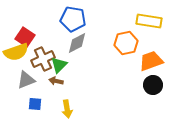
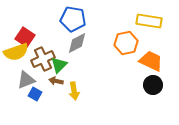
orange trapezoid: rotated 45 degrees clockwise
blue square: moved 10 px up; rotated 24 degrees clockwise
yellow arrow: moved 7 px right, 18 px up
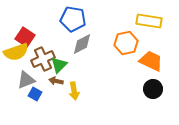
gray diamond: moved 5 px right, 1 px down
black circle: moved 4 px down
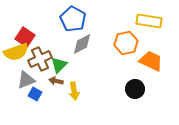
blue pentagon: rotated 20 degrees clockwise
brown cross: moved 3 px left
black circle: moved 18 px left
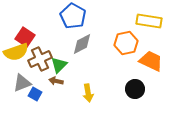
blue pentagon: moved 3 px up
gray triangle: moved 4 px left, 3 px down
yellow arrow: moved 14 px right, 2 px down
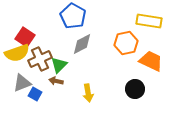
yellow semicircle: moved 1 px right, 1 px down
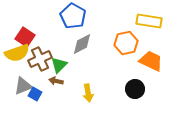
gray triangle: moved 1 px right, 3 px down
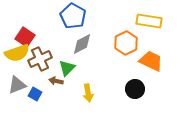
orange hexagon: rotated 15 degrees counterclockwise
green triangle: moved 8 px right, 3 px down
gray triangle: moved 6 px left, 1 px up
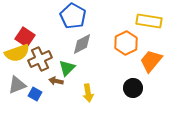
orange trapezoid: rotated 75 degrees counterclockwise
black circle: moved 2 px left, 1 px up
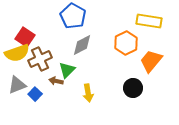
gray diamond: moved 1 px down
green triangle: moved 2 px down
blue square: rotated 16 degrees clockwise
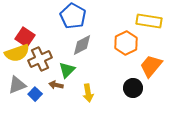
orange trapezoid: moved 5 px down
brown arrow: moved 4 px down
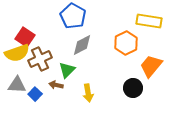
gray triangle: rotated 24 degrees clockwise
